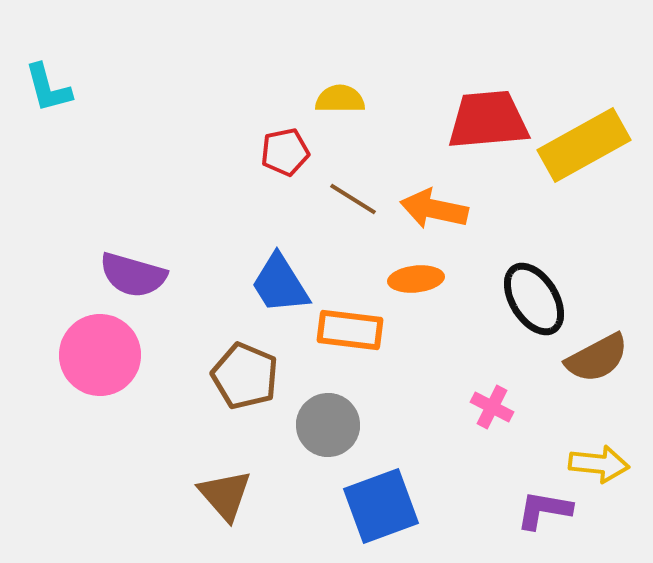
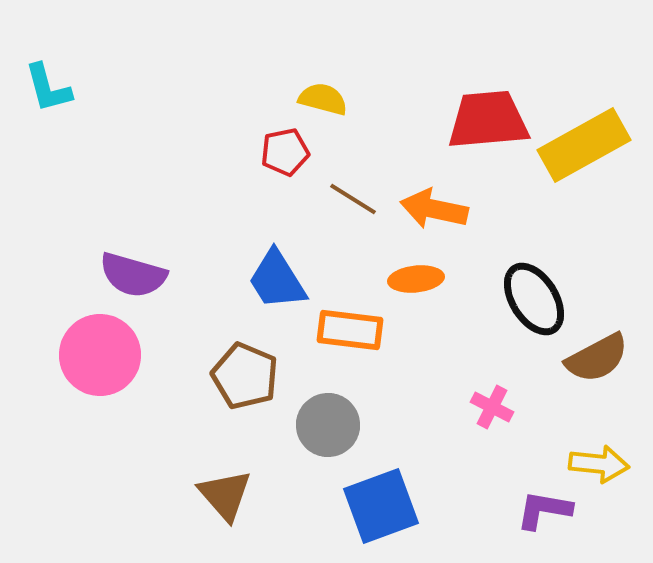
yellow semicircle: moved 17 px left; rotated 15 degrees clockwise
blue trapezoid: moved 3 px left, 4 px up
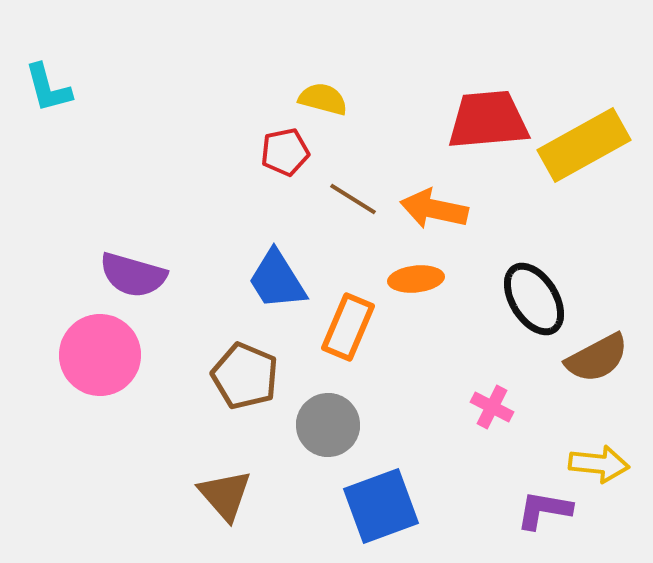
orange rectangle: moved 2 px left, 3 px up; rotated 74 degrees counterclockwise
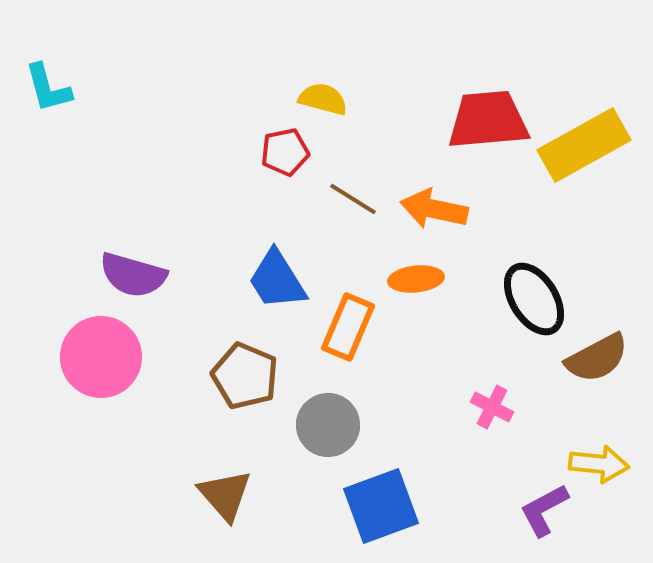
pink circle: moved 1 px right, 2 px down
purple L-shape: rotated 38 degrees counterclockwise
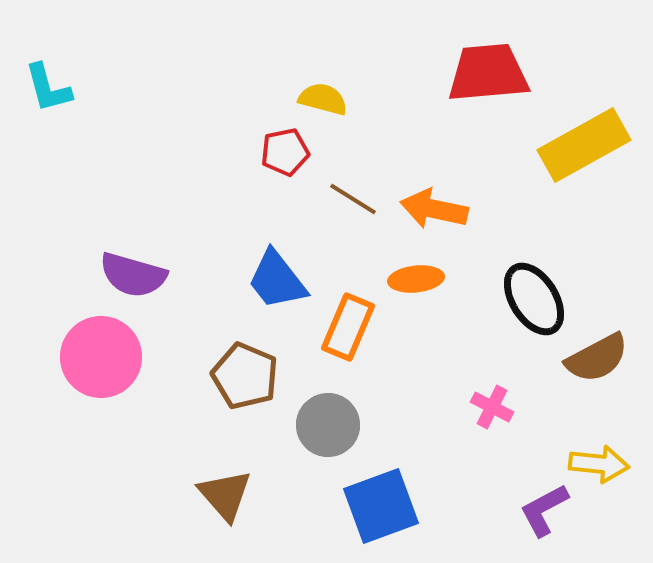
red trapezoid: moved 47 px up
blue trapezoid: rotated 6 degrees counterclockwise
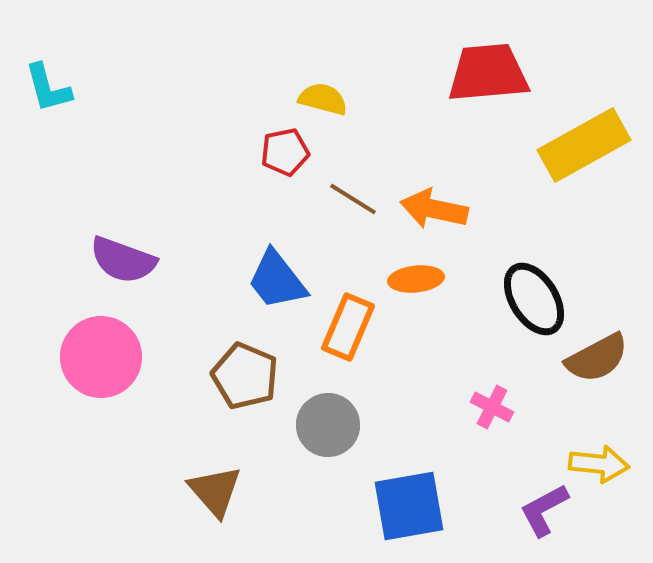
purple semicircle: moved 10 px left, 15 px up; rotated 4 degrees clockwise
brown triangle: moved 10 px left, 4 px up
blue square: moved 28 px right; rotated 10 degrees clockwise
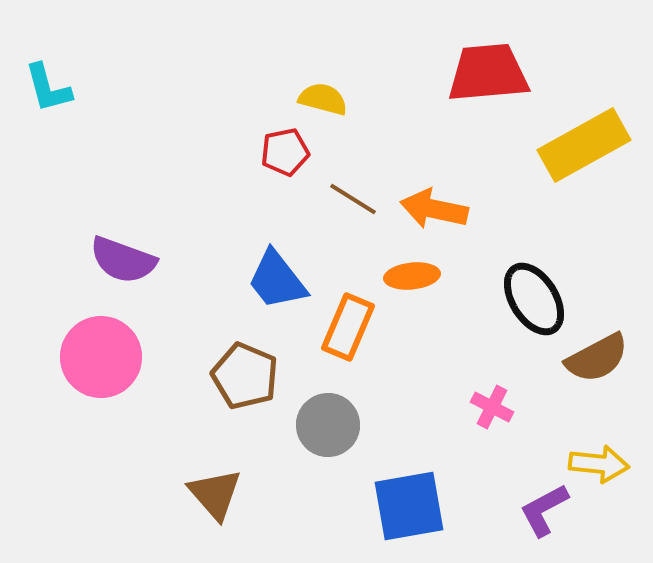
orange ellipse: moved 4 px left, 3 px up
brown triangle: moved 3 px down
